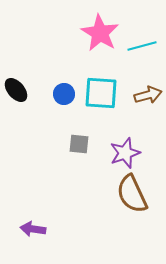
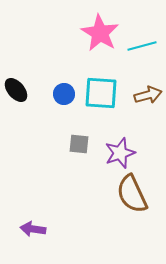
purple star: moved 5 px left
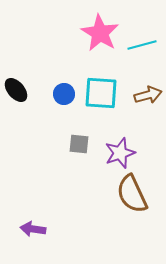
cyan line: moved 1 px up
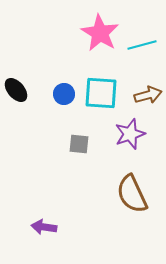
purple star: moved 10 px right, 19 px up
purple arrow: moved 11 px right, 2 px up
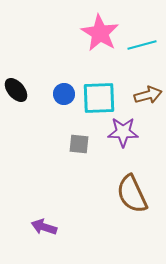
cyan square: moved 2 px left, 5 px down; rotated 6 degrees counterclockwise
purple star: moved 7 px left, 2 px up; rotated 20 degrees clockwise
purple arrow: rotated 10 degrees clockwise
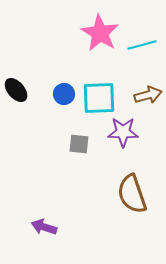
brown semicircle: rotated 6 degrees clockwise
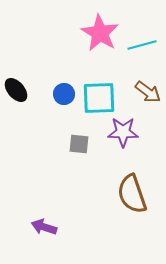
brown arrow: moved 3 px up; rotated 52 degrees clockwise
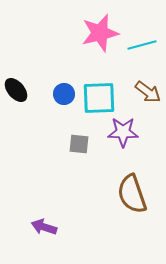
pink star: rotated 27 degrees clockwise
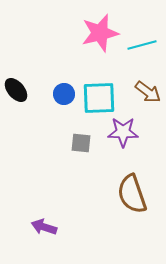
gray square: moved 2 px right, 1 px up
